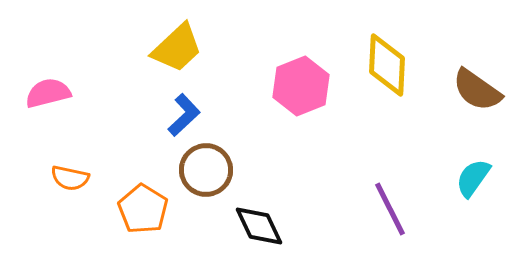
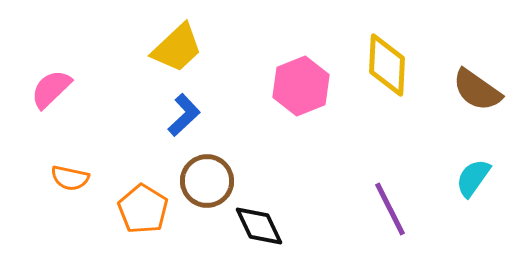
pink semicircle: moved 3 px right, 4 px up; rotated 30 degrees counterclockwise
brown circle: moved 1 px right, 11 px down
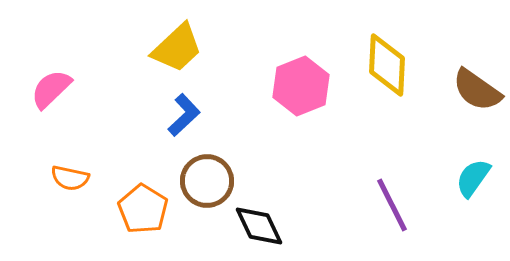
purple line: moved 2 px right, 4 px up
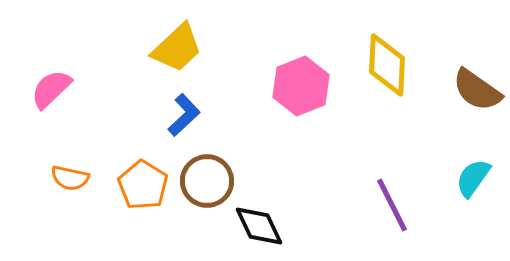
orange pentagon: moved 24 px up
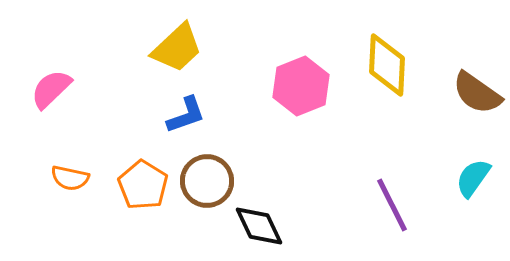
brown semicircle: moved 3 px down
blue L-shape: moved 2 px right; rotated 24 degrees clockwise
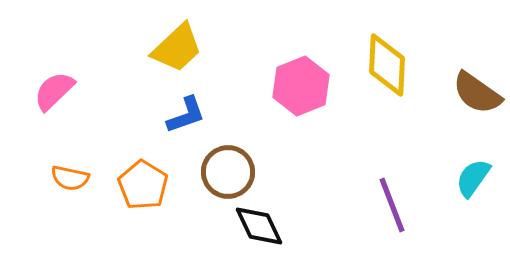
pink semicircle: moved 3 px right, 2 px down
brown circle: moved 21 px right, 9 px up
purple line: rotated 6 degrees clockwise
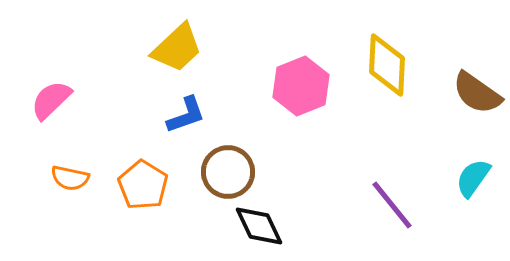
pink semicircle: moved 3 px left, 9 px down
purple line: rotated 18 degrees counterclockwise
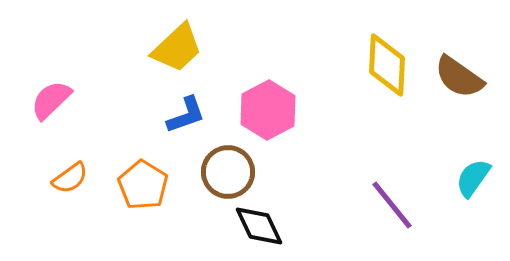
pink hexagon: moved 33 px left, 24 px down; rotated 6 degrees counterclockwise
brown semicircle: moved 18 px left, 16 px up
orange semicircle: rotated 48 degrees counterclockwise
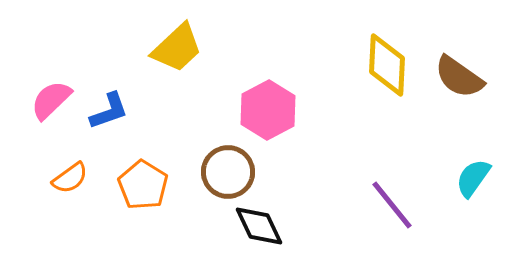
blue L-shape: moved 77 px left, 4 px up
